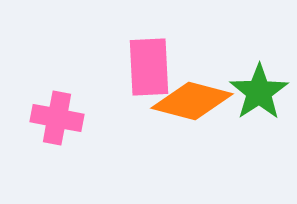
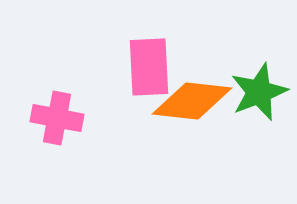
green star: rotated 12 degrees clockwise
orange diamond: rotated 8 degrees counterclockwise
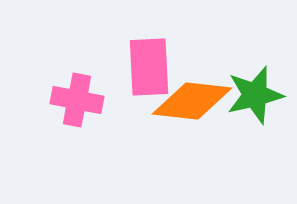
green star: moved 4 px left, 3 px down; rotated 8 degrees clockwise
pink cross: moved 20 px right, 18 px up
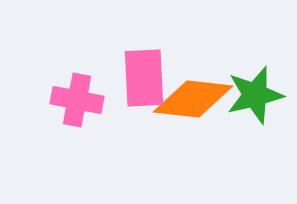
pink rectangle: moved 5 px left, 11 px down
orange diamond: moved 1 px right, 2 px up
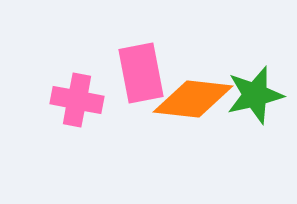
pink rectangle: moved 3 px left, 5 px up; rotated 8 degrees counterclockwise
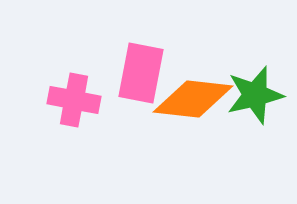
pink rectangle: rotated 22 degrees clockwise
pink cross: moved 3 px left
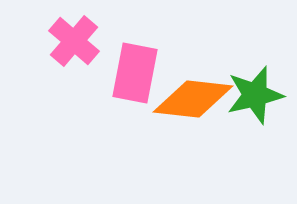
pink rectangle: moved 6 px left
pink cross: moved 59 px up; rotated 30 degrees clockwise
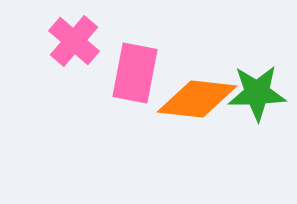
green star: moved 2 px right, 2 px up; rotated 12 degrees clockwise
orange diamond: moved 4 px right
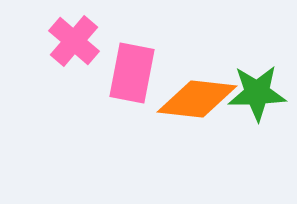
pink rectangle: moved 3 px left
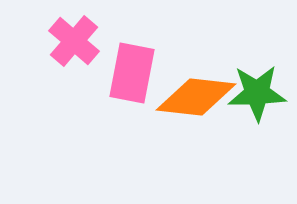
orange diamond: moved 1 px left, 2 px up
